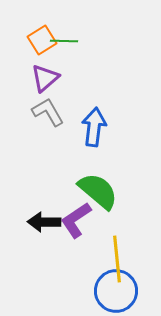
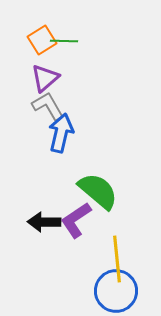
gray L-shape: moved 6 px up
blue arrow: moved 33 px left, 6 px down; rotated 6 degrees clockwise
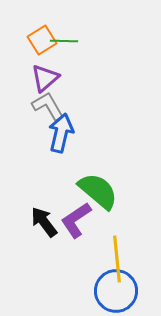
black arrow: rotated 52 degrees clockwise
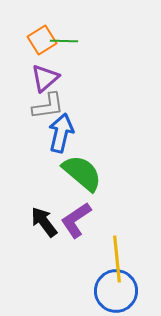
gray L-shape: rotated 112 degrees clockwise
green semicircle: moved 16 px left, 18 px up
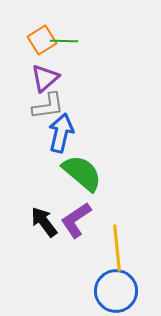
yellow line: moved 11 px up
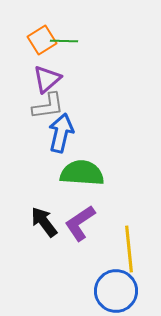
purple triangle: moved 2 px right, 1 px down
green semicircle: rotated 36 degrees counterclockwise
purple L-shape: moved 4 px right, 3 px down
yellow line: moved 12 px right, 1 px down
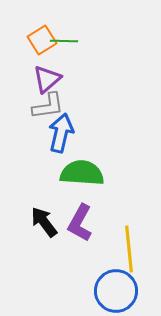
purple L-shape: rotated 27 degrees counterclockwise
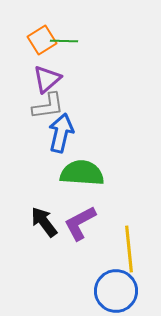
purple L-shape: rotated 33 degrees clockwise
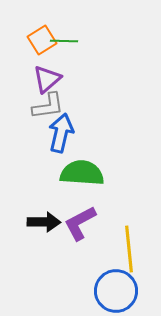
black arrow: rotated 128 degrees clockwise
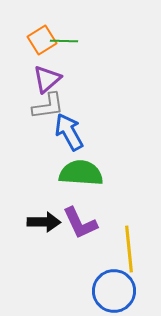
blue arrow: moved 8 px right, 1 px up; rotated 42 degrees counterclockwise
green semicircle: moved 1 px left
purple L-shape: rotated 87 degrees counterclockwise
blue circle: moved 2 px left
